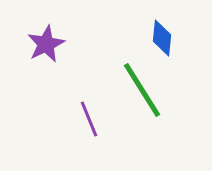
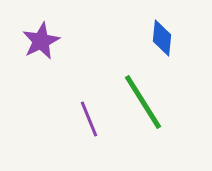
purple star: moved 5 px left, 3 px up
green line: moved 1 px right, 12 px down
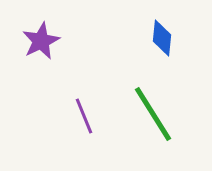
green line: moved 10 px right, 12 px down
purple line: moved 5 px left, 3 px up
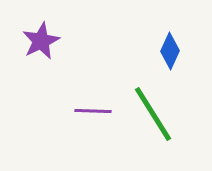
blue diamond: moved 8 px right, 13 px down; rotated 18 degrees clockwise
purple line: moved 9 px right, 5 px up; rotated 66 degrees counterclockwise
